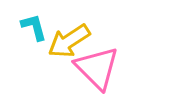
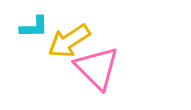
cyan L-shape: rotated 104 degrees clockwise
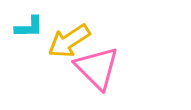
cyan L-shape: moved 5 px left
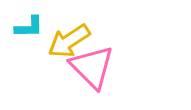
pink triangle: moved 5 px left, 1 px up
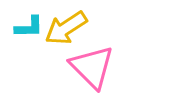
yellow arrow: moved 3 px left, 13 px up
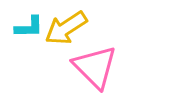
pink triangle: moved 3 px right
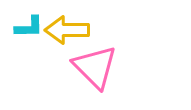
yellow arrow: moved 1 px right, 2 px down; rotated 33 degrees clockwise
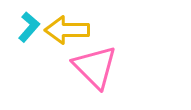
cyan L-shape: rotated 48 degrees counterclockwise
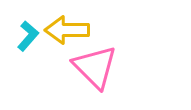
cyan L-shape: moved 1 px left, 9 px down
